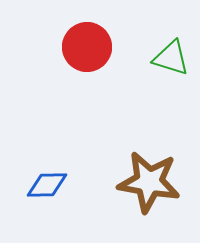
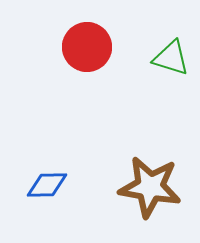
brown star: moved 1 px right, 5 px down
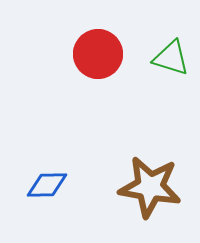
red circle: moved 11 px right, 7 px down
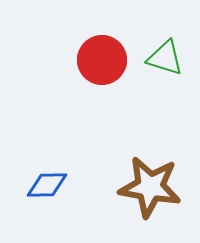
red circle: moved 4 px right, 6 px down
green triangle: moved 6 px left
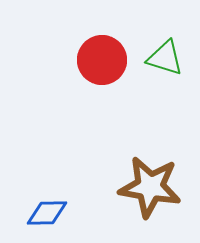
blue diamond: moved 28 px down
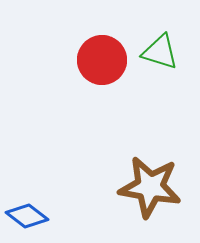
green triangle: moved 5 px left, 6 px up
blue diamond: moved 20 px left, 3 px down; rotated 39 degrees clockwise
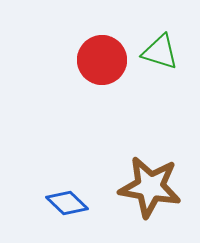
blue diamond: moved 40 px right, 13 px up; rotated 6 degrees clockwise
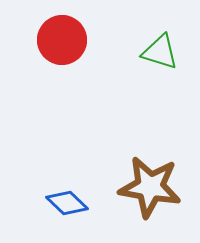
red circle: moved 40 px left, 20 px up
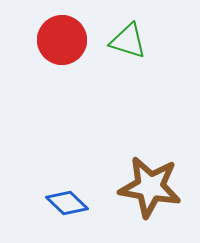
green triangle: moved 32 px left, 11 px up
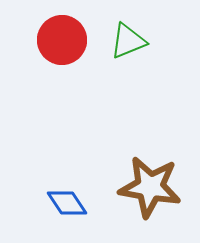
green triangle: rotated 39 degrees counterclockwise
blue diamond: rotated 12 degrees clockwise
